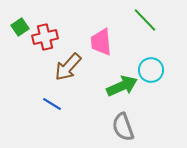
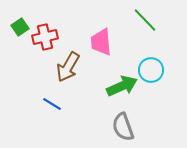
brown arrow: rotated 12 degrees counterclockwise
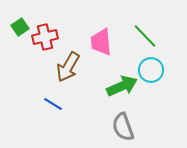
green line: moved 16 px down
blue line: moved 1 px right
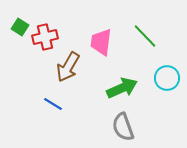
green square: rotated 24 degrees counterclockwise
pink trapezoid: rotated 12 degrees clockwise
cyan circle: moved 16 px right, 8 px down
green arrow: moved 2 px down
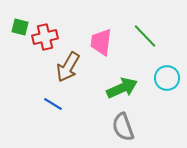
green square: rotated 18 degrees counterclockwise
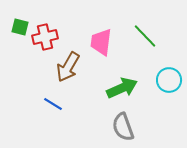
cyan circle: moved 2 px right, 2 px down
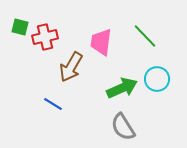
brown arrow: moved 3 px right
cyan circle: moved 12 px left, 1 px up
gray semicircle: rotated 12 degrees counterclockwise
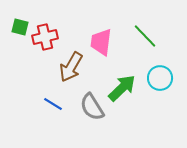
cyan circle: moved 3 px right, 1 px up
green arrow: rotated 20 degrees counterclockwise
gray semicircle: moved 31 px left, 20 px up
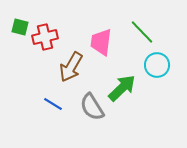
green line: moved 3 px left, 4 px up
cyan circle: moved 3 px left, 13 px up
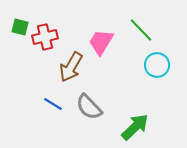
green line: moved 1 px left, 2 px up
pink trapezoid: rotated 24 degrees clockwise
green arrow: moved 13 px right, 39 px down
gray semicircle: moved 3 px left; rotated 12 degrees counterclockwise
